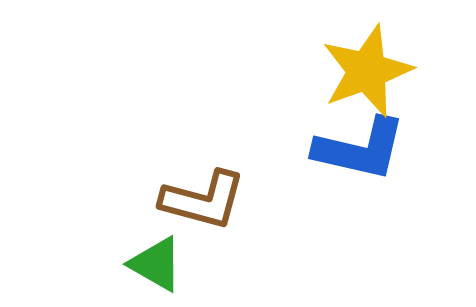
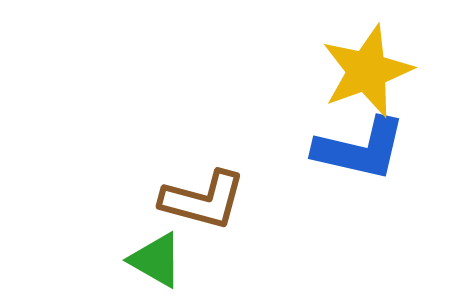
green triangle: moved 4 px up
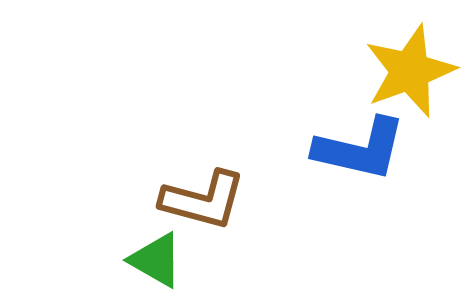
yellow star: moved 43 px right
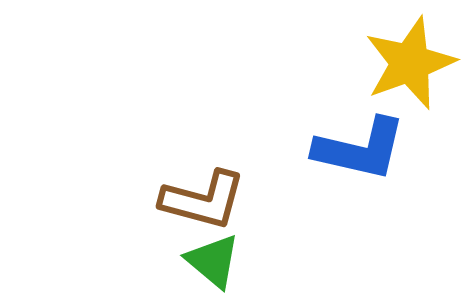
yellow star: moved 8 px up
green triangle: moved 57 px right, 1 px down; rotated 10 degrees clockwise
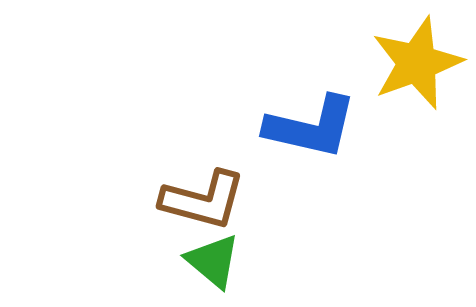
yellow star: moved 7 px right
blue L-shape: moved 49 px left, 22 px up
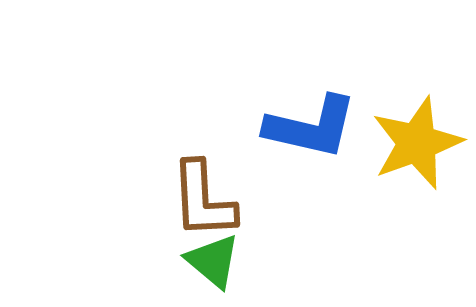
yellow star: moved 80 px down
brown L-shape: rotated 72 degrees clockwise
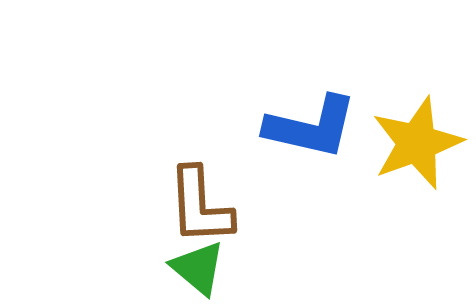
brown L-shape: moved 3 px left, 6 px down
green triangle: moved 15 px left, 7 px down
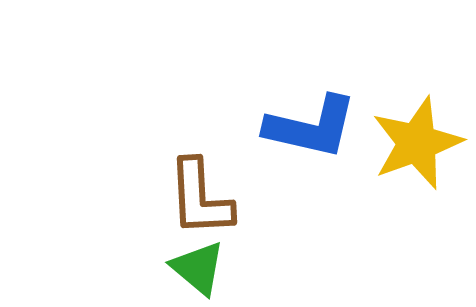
brown L-shape: moved 8 px up
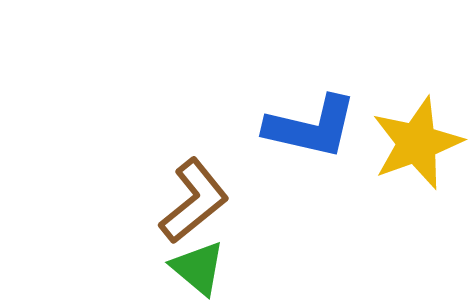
brown L-shape: moved 6 px left, 3 px down; rotated 126 degrees counterclockwise
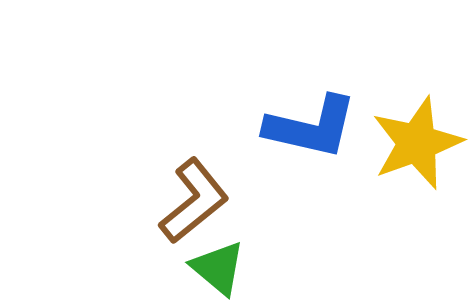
green triangle: moved 20 px right
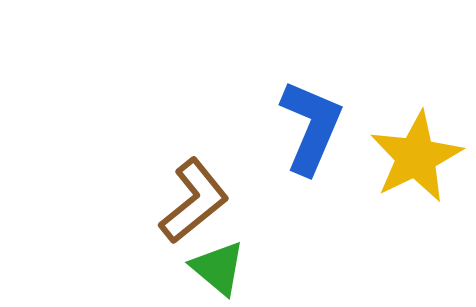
blue L-shape: rotated 80 degrees counterclockwise
yellow star: moved 1 px left, 14 px down; rotated 6 degrees counterclockwise
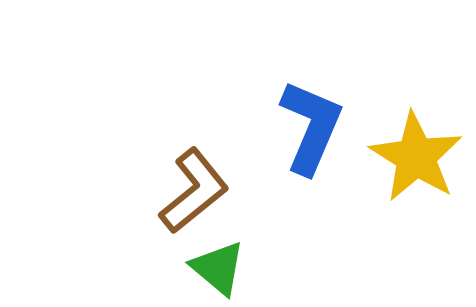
yellow star: rotated 14 degrees counterclockwise
brown L-shape: moved 10 px up
